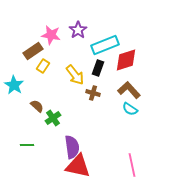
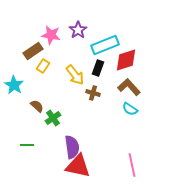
brown L-shape: moved 3 px up
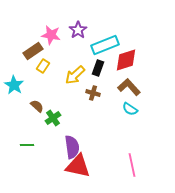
yellow arrow: rotated 85 degrees clockwise
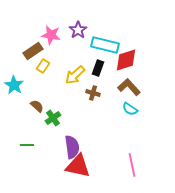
cyan rectangle: rotated 36 degrees clockwise
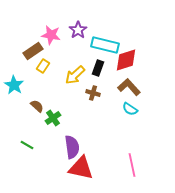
green line: rotated 32 degrees clockwise
red triangle: moved 3 px right, 2 px down
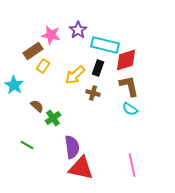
brown L-shape: moved 1 px up; rotated 30 degrees clockwise
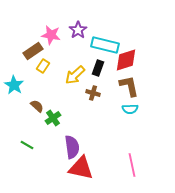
cyan semicircle: rotated 35 degrees counterclockwise
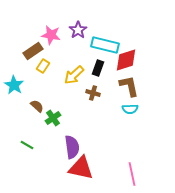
yellow arrow: moved 1 px left
pink line: moved 9 px down
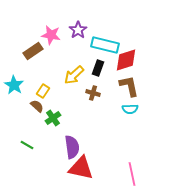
yellow rectangle: moved 25 px down
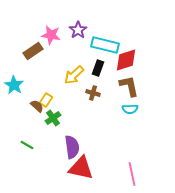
yellow rectangle: moved 3 px right, 9 px down
